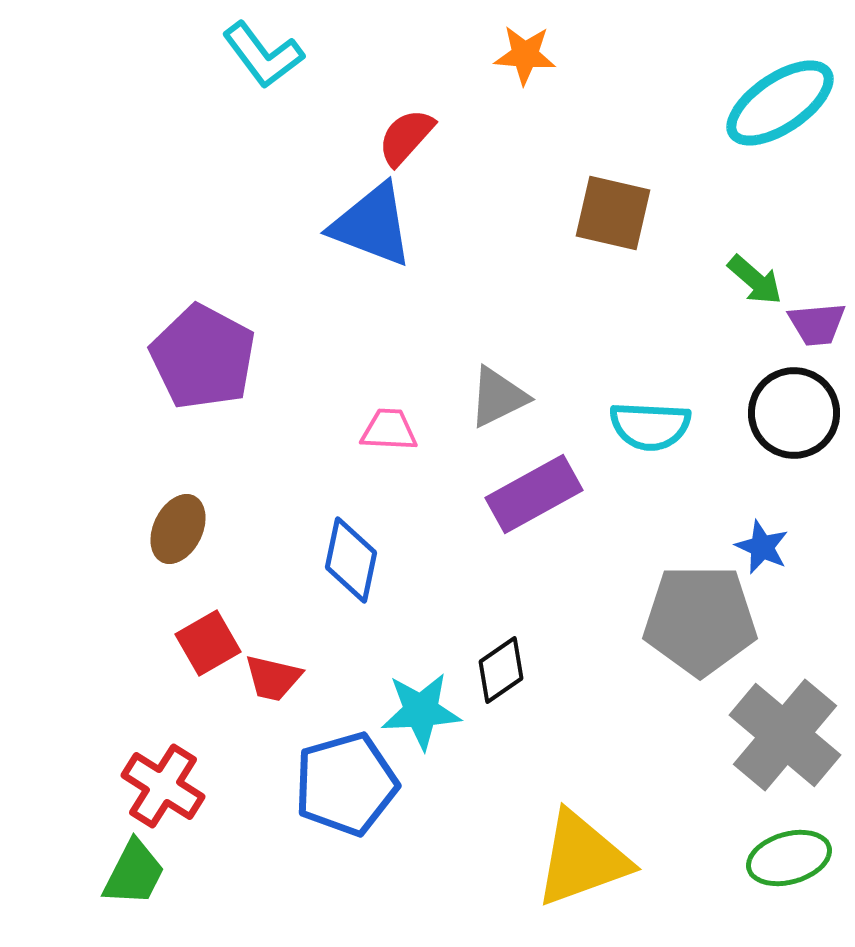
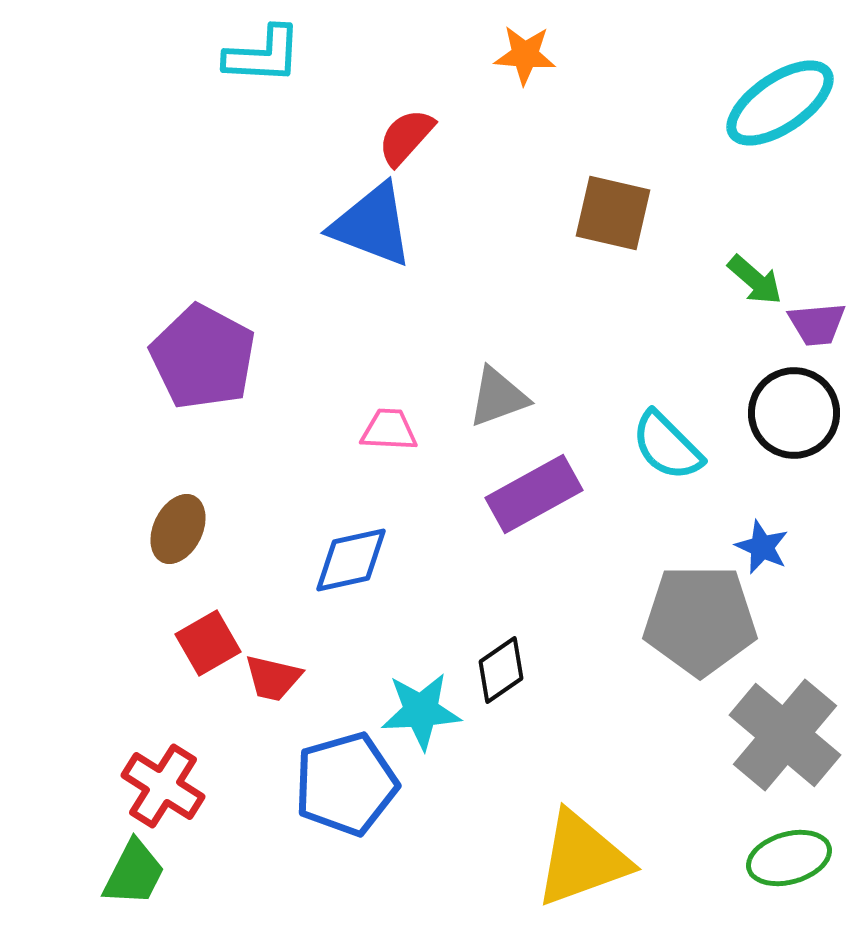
cyan L-shape: rotated 50 degrees counterclockwise
gray triangle: rotated 6 degrees clockwise
cyan semicircle: moved 17 px right, 20 px down; rotated 42 degrees clockwise
blue diamond: rotated 66 degrees clockwise
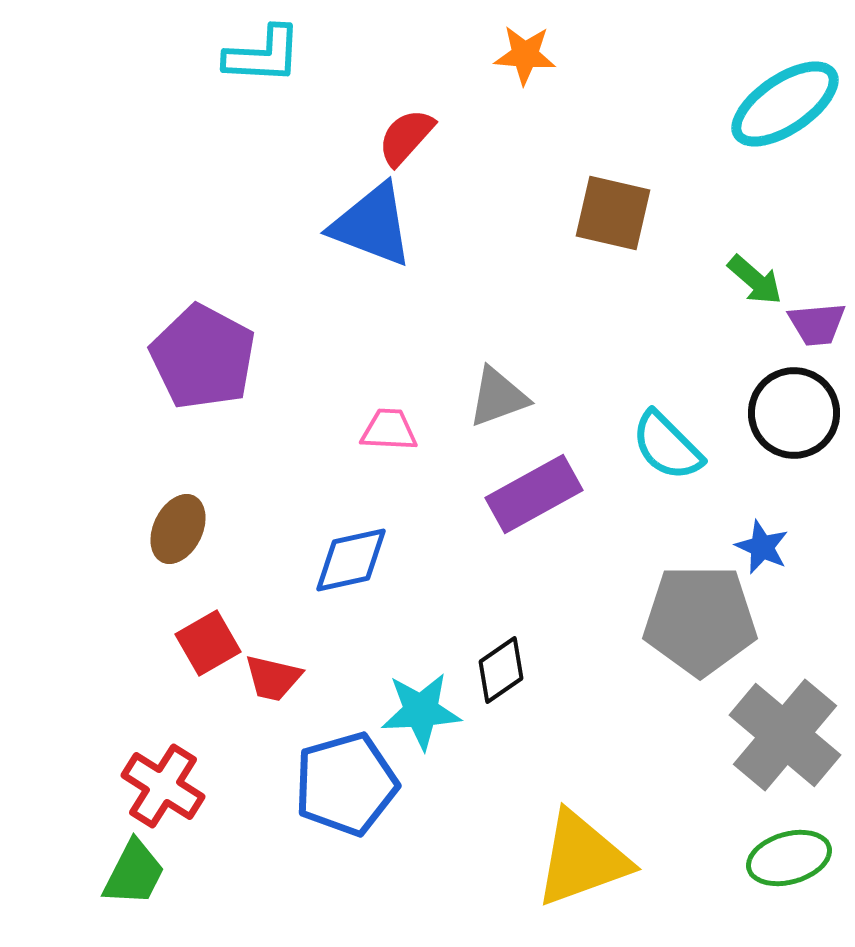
cyan ellipse: moved 5 px right, 1 px down
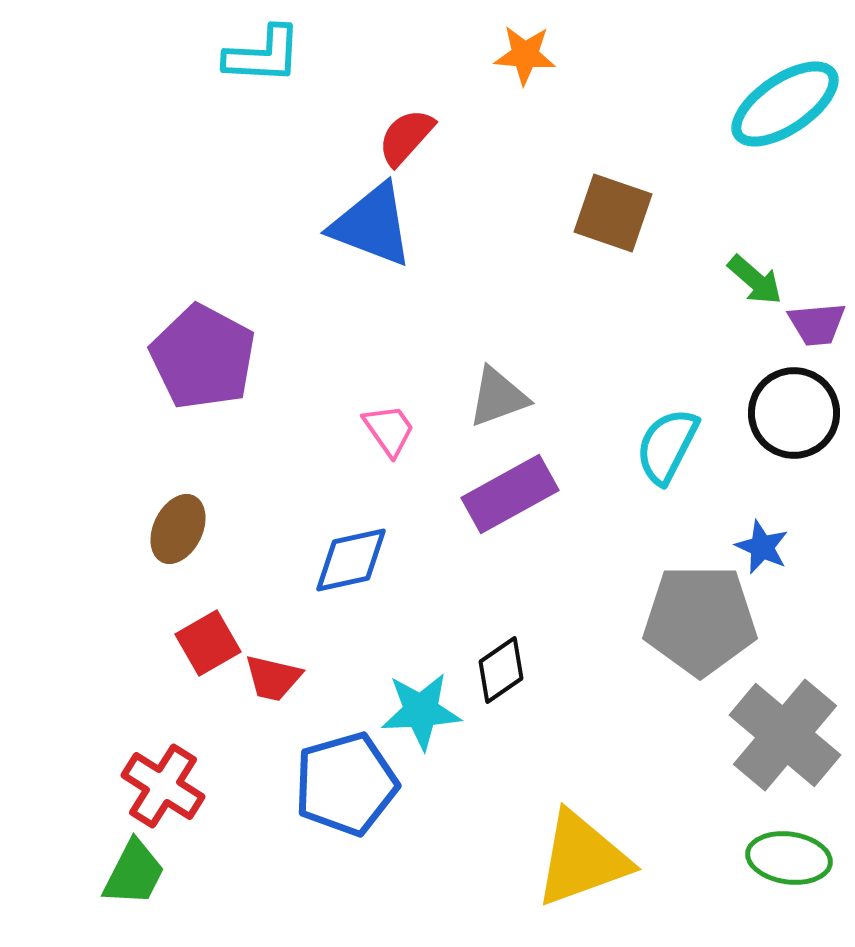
brown square: rotated 6 degrees clockwise
pink trapezoid: rotated 52 degrees clockwise
cyan semicircle: rotated 72 degrees clockwise
purple rectangle: moved 24 px left
green ellipse: rotated 24 degrees clockwise
